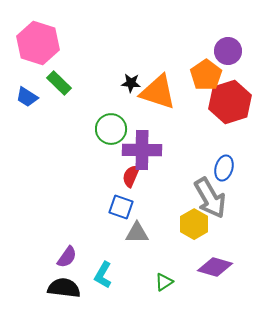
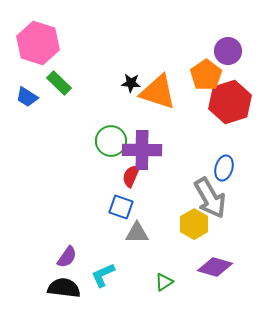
green circle: moved 12 px down
cyan L-shape: rotated 36 degrees clockwise
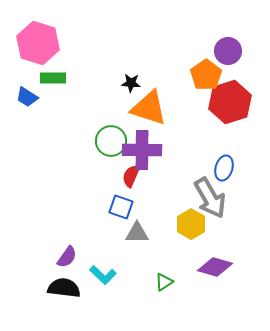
green rectangle: moved 6 px left, 5 px up; rotated 45 degrees counterclockwise
orange triangle: moved 9 px left, 16 px down
yellow hexagon: moved 3 px left
cyan L-shape: rotated 112 degrees counterclockwise
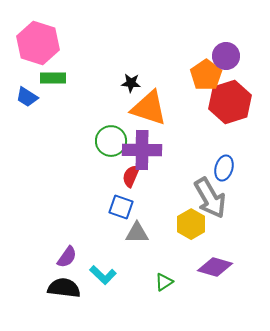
purple circle: moved 2 px left, 5 px down
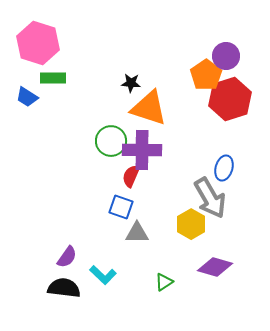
red hexagon: moved 3 px up
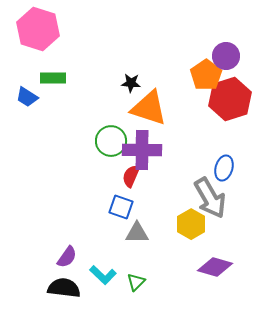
pink hexagon: moved 14 px up
green triangle: moved 28 px left; rotated 12 degrees counterclockwise
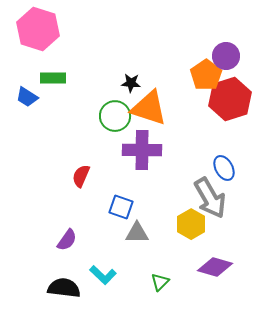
green circle: moved 4 px right, 25 px up
blue ellipse: rotated 45 degrees counterclockwise
red semicircle: moved 50 px left
purple semicircle: moved 17 px up
green triangle: moved 24 px right
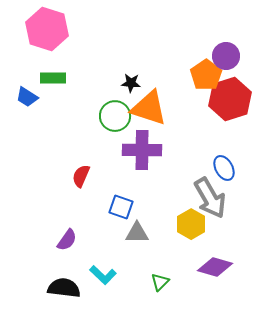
pink hexagon: moved 9 px right
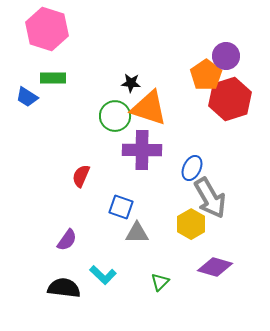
blue ellipse: moved 32 px left; rotated 55 degrees clockwise
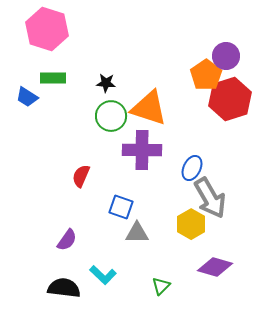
black star: moved 25 px left
green circle: moved 4 px left
green triangle: moved 1 px right, 4 px down
